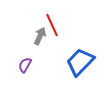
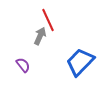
red line: moved 4 px left, 5 px up
purple semicircle: moved 2 px left; rotated 112 degrees clockwise
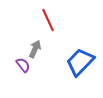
gray arrow: moved 5 px left, 13 px down
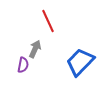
red line: moved 1 px down
purple semicircle: rotated 49 degrees clockwise
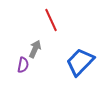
red line: moved 3 px right, 1 px up
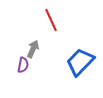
gray arrow: moved 2 px left
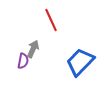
purple semicircle: moved 4 px up
